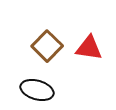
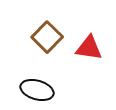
brown square: moved 9 px up
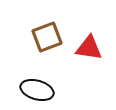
brown square: rotated 24 degrees clockwise
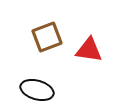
red triangle: moved 2 px down
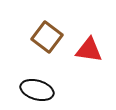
brown square: rotated 32 degrees counterclockwise
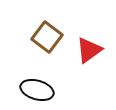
red triangle: rotated 44 degrees counterclockwise
